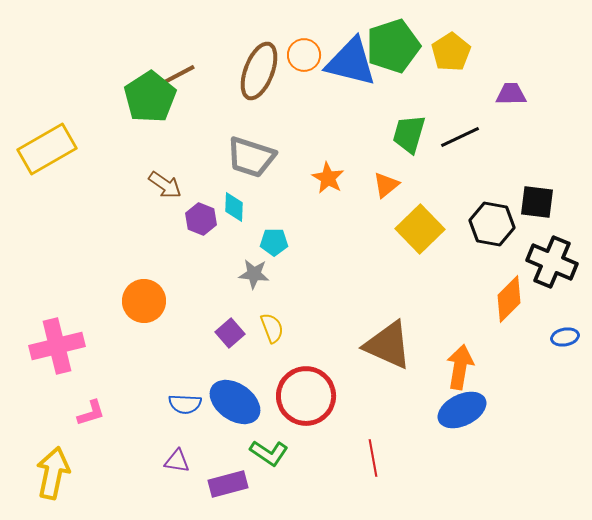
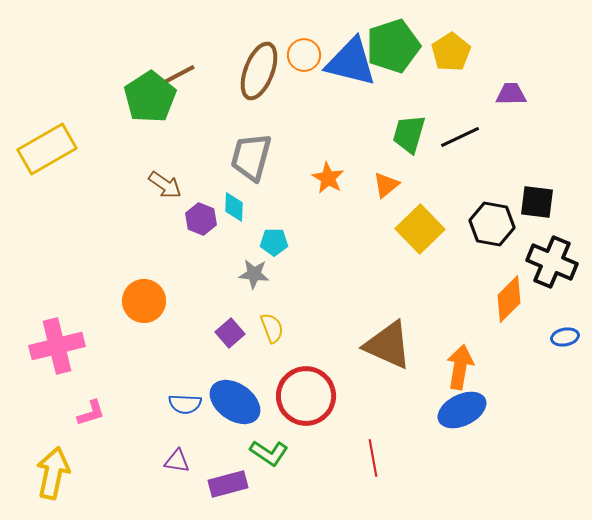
gray trapezoid at (251, 157): rotated 87 degrees clockwise
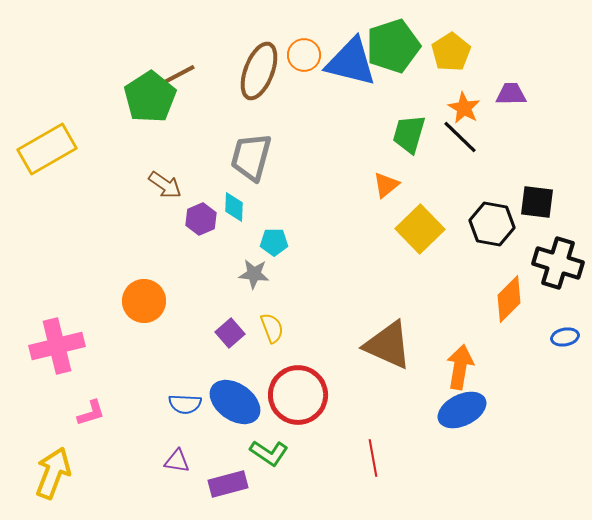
black line at (460, 137): rotated 69 degrees clockwise
orange star at (328, 178): moved 136 px right, 70 px up
purple hexagon at (201, 219): rotated 16 degrees clockwise
black cross at (552, 262): moved 6 px right, 1 px down; rotated 6 degrees counterclockwise
red circle at (306, 396): moved 8 px left, 1 px up
yellow arrow at (53, 473): rotated 9 degrees clockwise
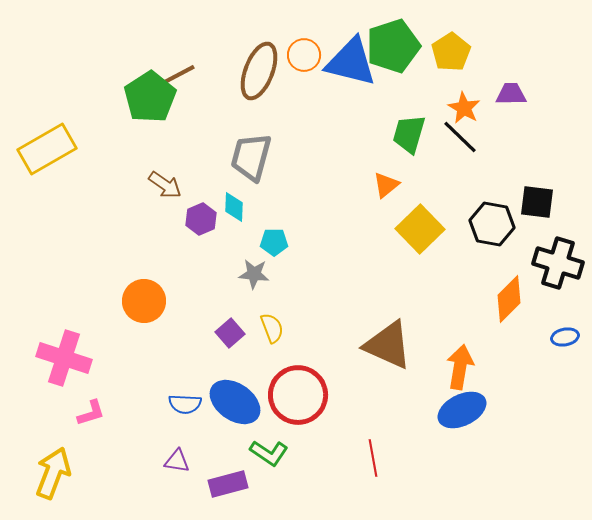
pink cross at (57, 346): moved 7 px right, 12 px down; rotated 32 degrees clockwise
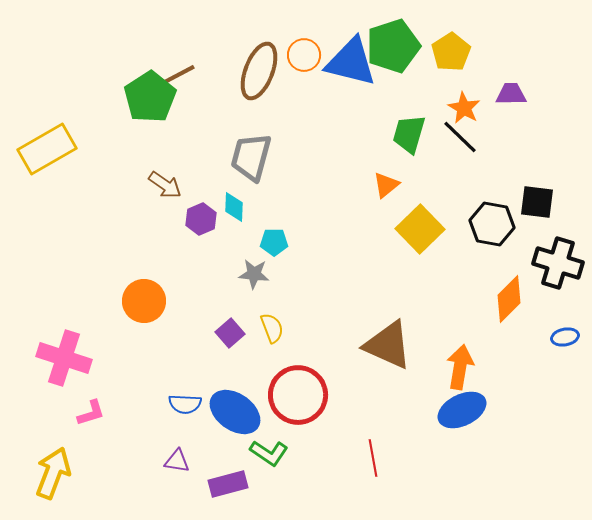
blue ellipse at (235, 402): moved 10 px down
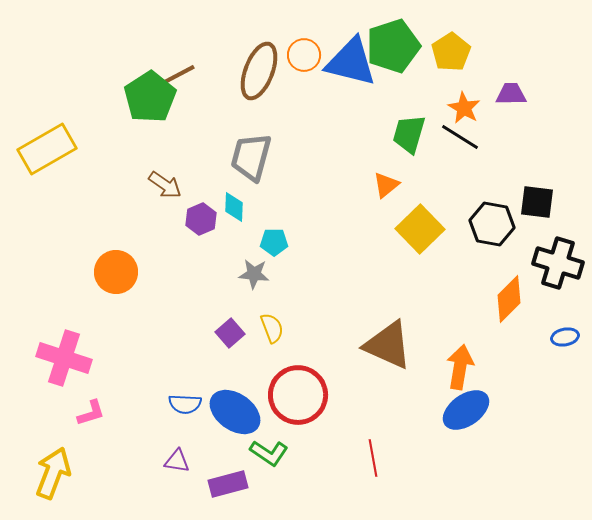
black line at (460, 137): rotated 12 degrees counterclockwise
orange circle at (144, 301): moved 28 px left, 29 px up
blue ellipse at (462, 410): moved 4 px right; rotated 9 degrees counterclockwise
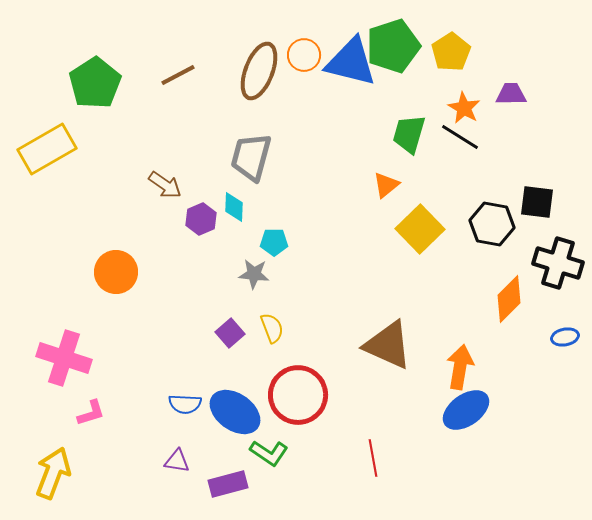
green pentagon at (150, 97): moved 55 px left, 14 px up
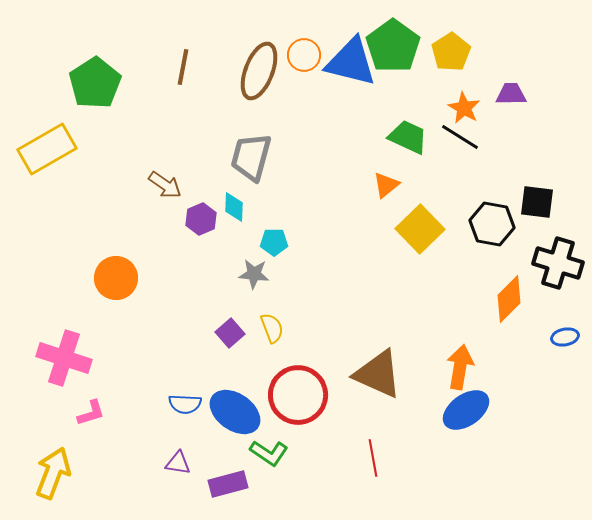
green pentagon at (393, 46): rotated 18 degrees counterclockwise
brown line at (178, 75): moved 5 px right, 8 px up; rotated 51 degrees counterclockwise
green trapezoid at (409, 134): moved 1 px left, 3 px down; rotated 99 degrees clockwise
orange circle at (116, 272): moved 6 px down
brown triangle at (388, 345): moved 10 px left, 29 px down
purple triangle at (177, 461): moved 1 px right, 2 px down
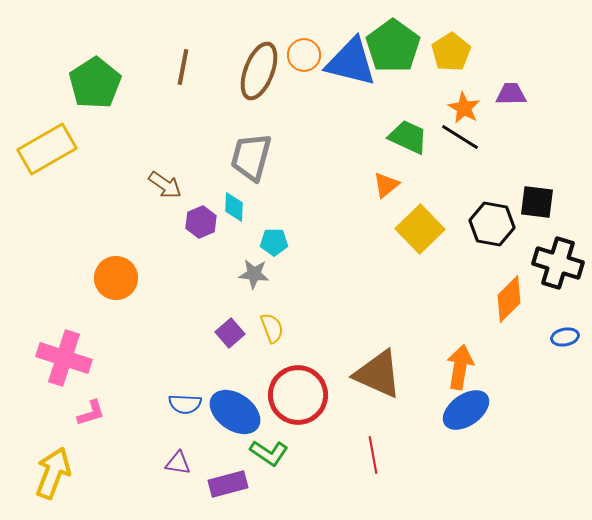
purple hexagon at (201, 219): moved 3 px down
red line at (373, 458): moved 3 px up
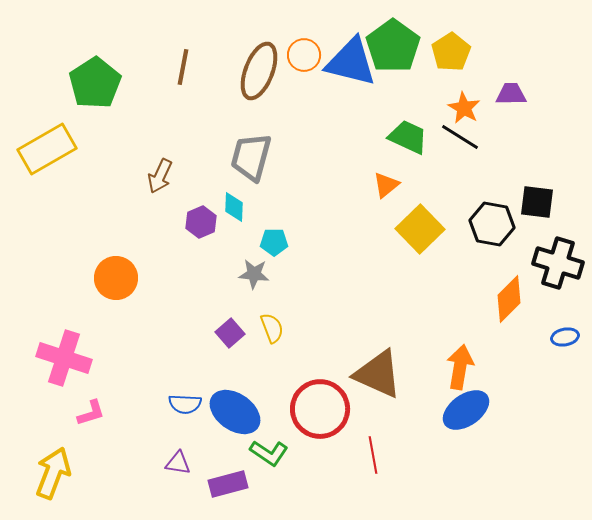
brown arrow at (165, 185): moved 5 px left, 9 px up; rotated 80 degrees clockwise
red circle at (298, 395): moved 22 px right, 14 px down
